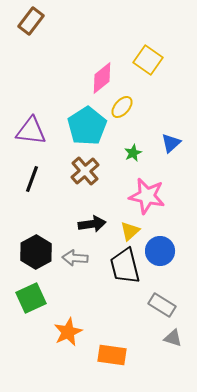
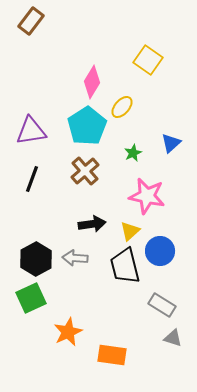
pink diamond: moved 10 px left, 4 px down; rotated 20 degrees counterclockwise
purple triangle: rotated 16 degrees counterclockwise
black hexagon: moved 7 px down
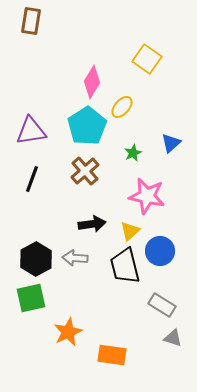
brown rectangle: rotated 28 degrees counterclockwise
yellow square: moved 1 px left, 1 px up
green square: rotated 12 degrees clockwise
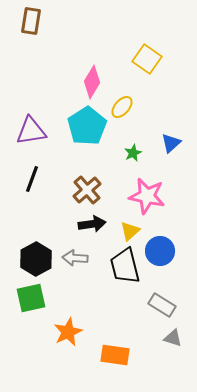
brown cross: moved 2 px right, 19 px down
orange rectangle: moved 3 px right
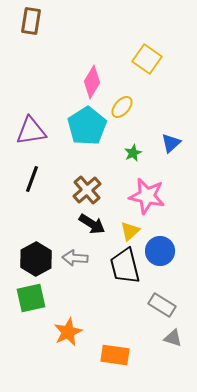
black arrow: rotated 40 degrees clockwise
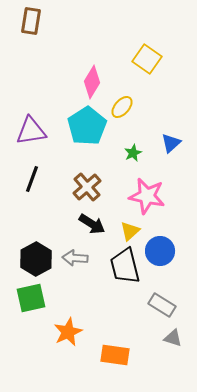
brown cross: moved 3 px up
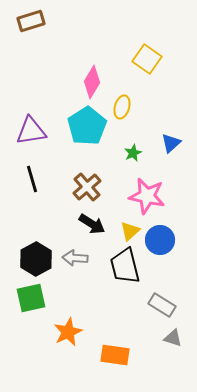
brown rectangle: rotated 64 degrees clockwise
yellow ellipse: rotated 25 degrees counterclockwise
black line: rotated 36 degrees counterclockwise
blue circle: moved 11 px up
